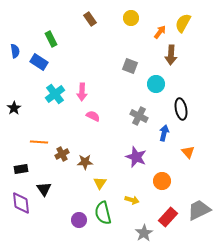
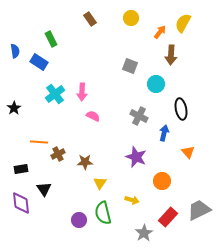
brown cross: moved 4 px left
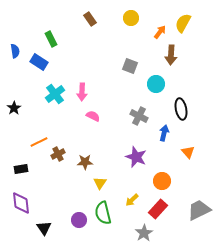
orange line: rotated 30 degrees counterclockwise
black triangle: moved 39 px down
yellow arrow: rotated 120 degrees clockwise
red rectangle: moved 10 px left, 8 px up
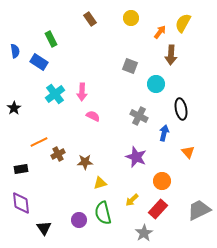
yellow triangle: rotated 40 degrees clockwise
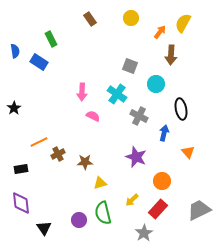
cyan cross: moved 62 px right; rotated 18 degrees counterclockwise
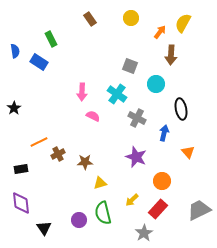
gray cross: moved 2 px left, 2 px down
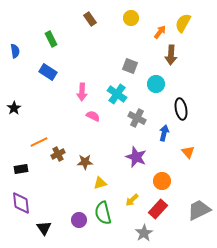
blue rectangle: moved 9 px right, 10 px down
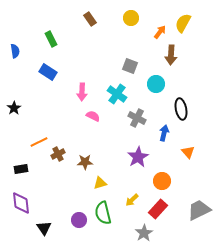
purple star: moved 2 px right; rotated 20 degrees clockwise
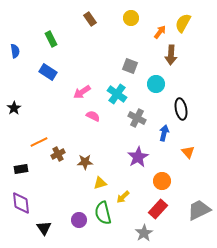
pink arrow: rotated 54 degrees clockwise
yellow arrow: moved 9 px left, 3 px up
